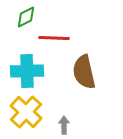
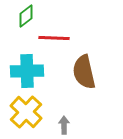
green diamond: moved 1 px up; rotated 10 degrees counterclockwise
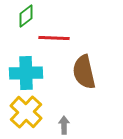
cyan cross: moved 1 px left, 2 px down
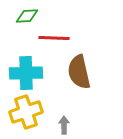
green diamond: moved 1 px right; rotated 35 degrees clockwise
brown semicircle: moved 5 px left
yellow cross: rotated 28 degrees clockwise
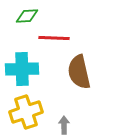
cyan cross: moved 4 px left, 4 px up
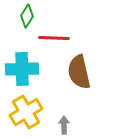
green diamond: rotated 55 degrees counterclockwise
yellow cross: rotated 12 degrees counterclockwise
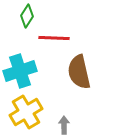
cyan cross: moved 2 px left, 2 px down; rotated 16 degrees counterclockwise
